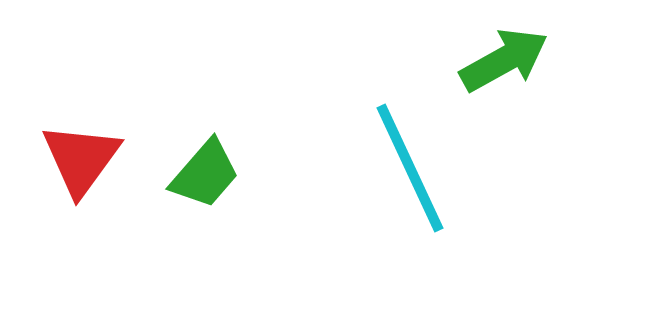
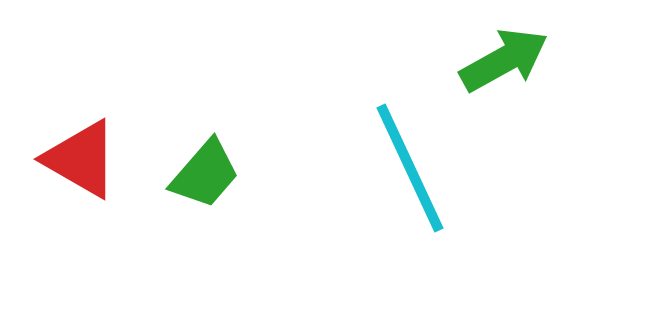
red triangle: rotated 36 degrees counterclockwise
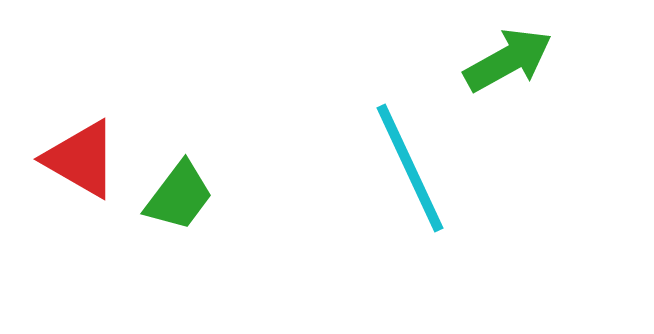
green arrow: moved 4 px right
green trapezoid: moved 26 px left, 22 px down; rotated 4 degrees counterclockwise
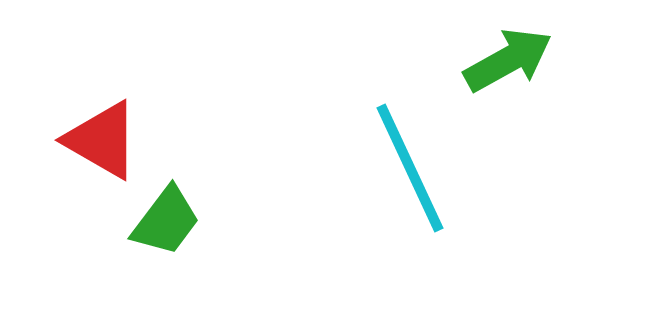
red triangle: moved 21 px right, 19 px up
green trapezoid: moved 13 px left, 25 px down
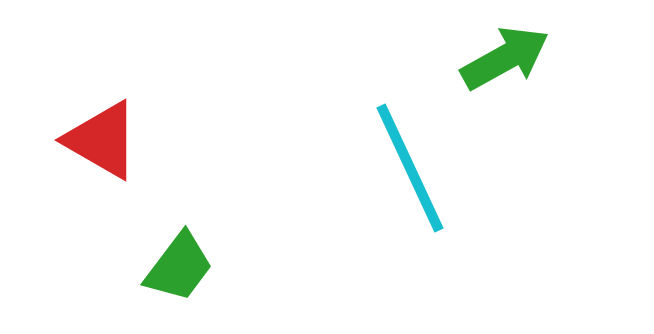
green arrow: moved 3 px left, 2 px up
green trapezoid: moved 13 px right, 46 px down
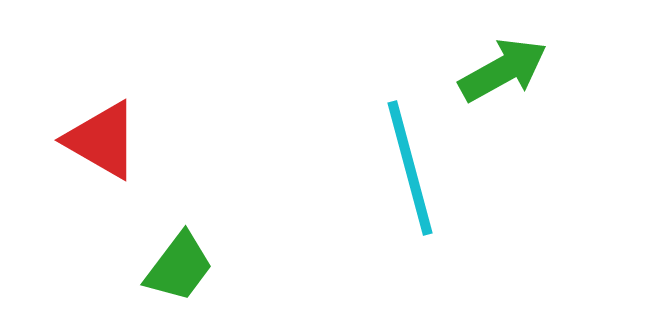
green arrow: moved 2 px left, 12 px down
cyan line: rotated 10 degrees clockwise
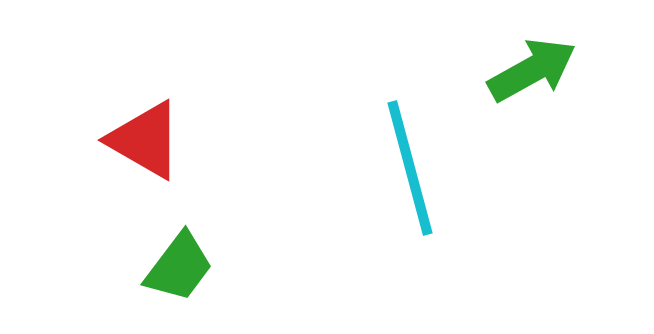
green arrow: moved 29 px right
red triangle: moved 43 px right
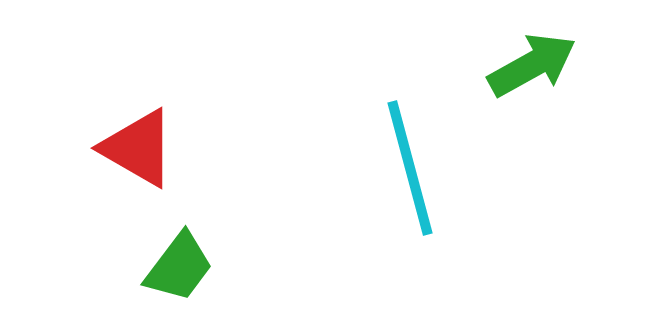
green arrow: moved 5 px up
red triangle: moved 7 px left, 8 px down
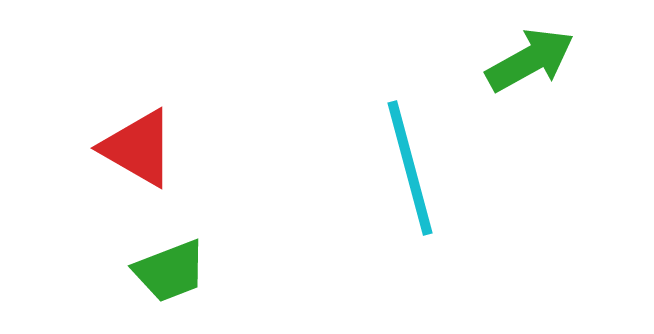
green arrow: moved 2 px left, 5 px up
green trapezoid: moved 9 px left, 4 px down; rotated 32 degrees clockwise
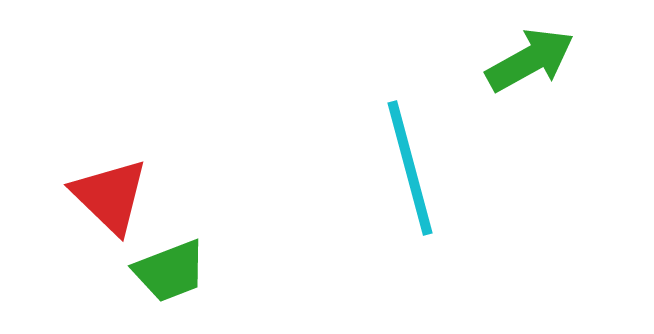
red triangle: moved 28 px left, 48 px down; rotated 14 degrees clockwise
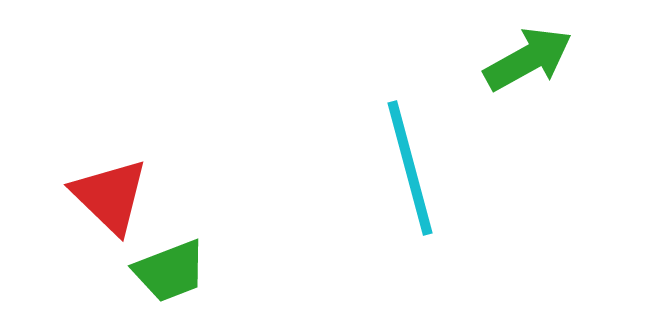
green arrow: moved 2 px left, 1 px up
